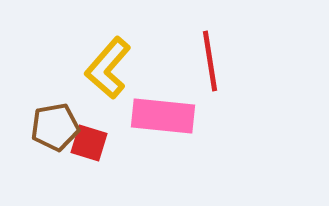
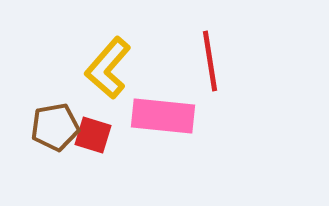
red square: moved 4 px right, 8 px up
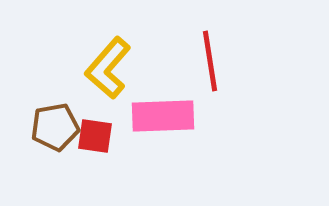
pink rectangle: rotated 8 degrees counterclockwise
red square: moved 2 px right, 1 px down; rotated 9 degrees counterclockwise
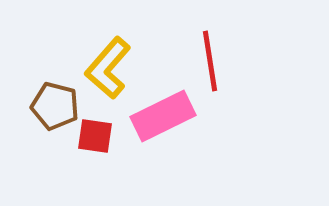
pink rectangle: rotated 24 degrees counterclockwise
brown pentagon: moved 21 px up; rotated 24 degrees clockwise
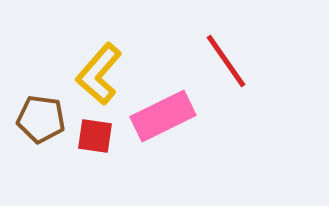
red line: moved 16 px right; rotated 26 degrees counterclockwise
yellow L-shape: moved 9 px left, 6 px down
brown pentagon: moved 14 px left, 13 px down; rotated 6 degrees counterclockwise
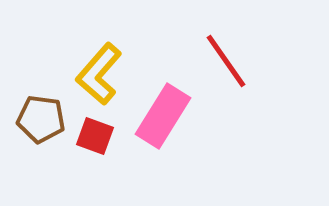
pink rectangle: rotated 32 degrees counterclockwise
red square: rotated 12 degrees clockwise
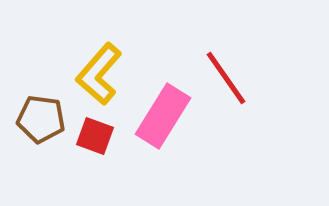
red line: moved 17 px down
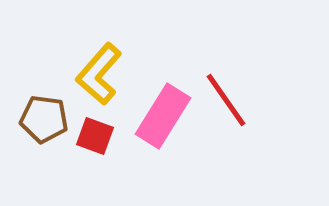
red line: moved 22 px down
brown pentagon: moved 3 px right
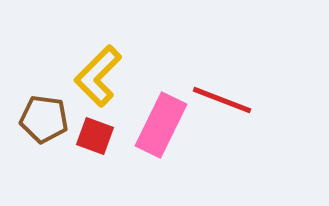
yellow L-shape: moved 1 px left, 2 px down; rotated 4 degrees clockwise
red line: moved 4 px left; rotated 34 degrees counterclockwise
pink rectangle: moved 2 px left, 9 px down; rotated 6 degrees counterclockwise
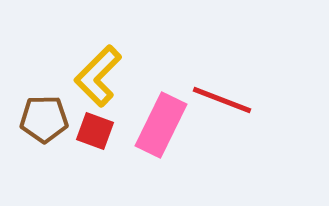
brown pentagon: rotated 9 degrees counterclockwise
red square: moved 5 px up
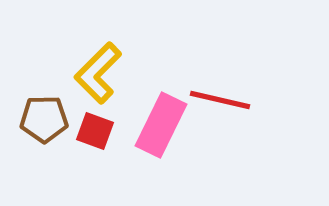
yellow L-shape: moved 3 px up
red line: moved 2 px left; rotated 8 degrees counterclockwise
